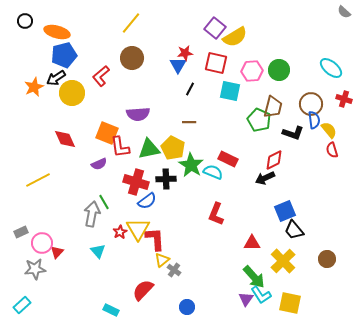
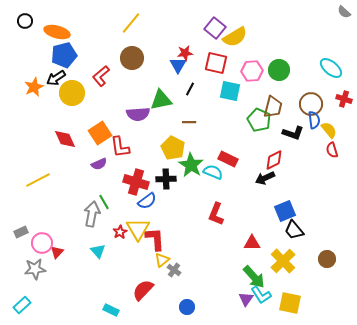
orange square at (107, 133): moved 7 px left; rotated 35 degrees clockwise
green triangle at (149, 149): moved 12 px right, 49 px up
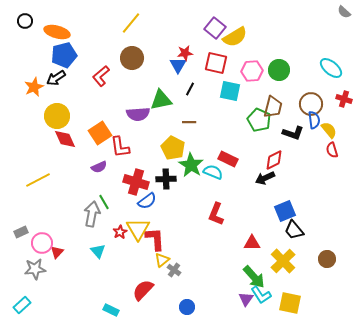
yellow circle at (72, 93): moved 15 px left, 23 px down
purple semicircle at (99, 164): moved 3 px down
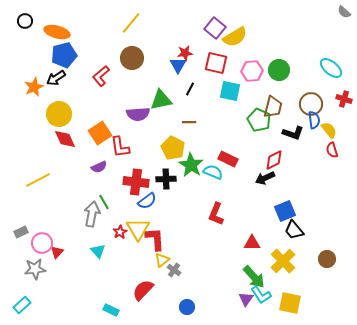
yellow circle at (57, 116): moved 2 px right, 2 px up
red cross at (136, 182): rotated 10 degrees counterclockwise
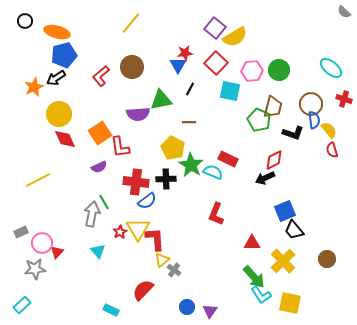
brown circle at (132, 58): moved 9 px down
red square at (216, 63): rotated 30 degrees clockwise
purple triangle at (246, 299): moved 36 px left, 12 px down
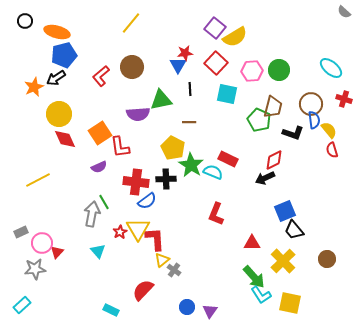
black line at (190, 89): rotated 32 degrees counterclockwise
cyan square at (230, 91): moved 3 px left, 3 px down
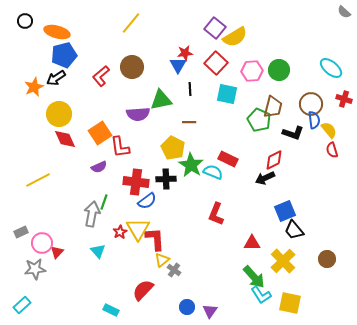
green line at (104, 202): rotated 49 degrees clockwise
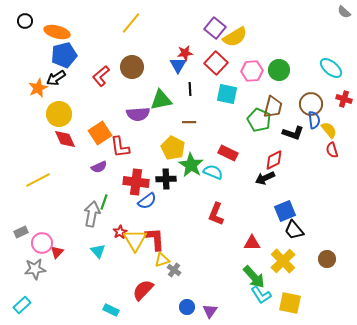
orange star at (34, 87): moved 4 px right, 1 px down
red rectangle at (228, 159): moved 6 px up
yellow triangle at (138, 229): moved 3 px left, 11 px down
yellow triangle at (162, 260): rotated 21 degrees clockwise
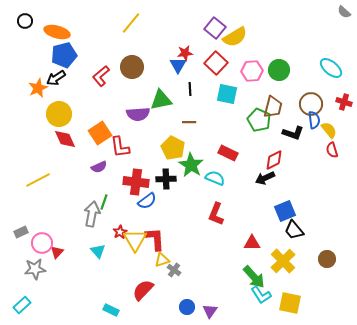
red cross at (344, 99): moved 3 px down
cyan semicircle at (213, 172): moved 2 px right, 6 px down
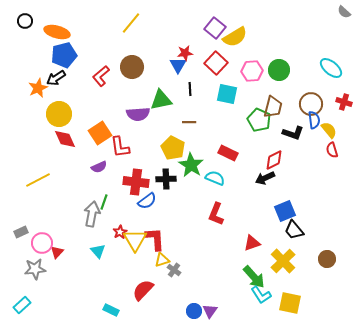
red triangle at (252, 243): rotated 18 degrees counterclockwise
blue circle at (187, 307): moved 7 px right, 4 px down
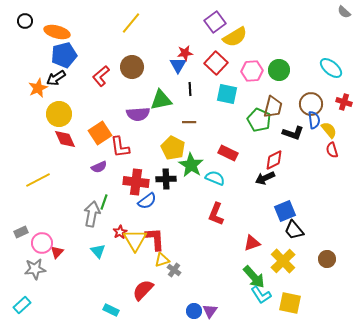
purple square at (215, 28): moved 6 px up; rotated 15 degrees clockwise
